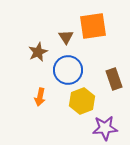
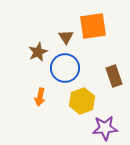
blue circle: moved 3 px left, 2 px up
brown rectangle: moved 3 px up
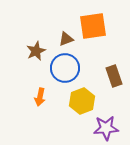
brown triangle: moved 2 px down; rotated 42 degrees clockwise
brown star: moved 2 px left, 1 px up
purple star: moved 1 px right
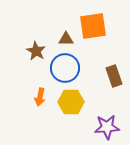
brown triangle: rotated 21 degrees clockwise
brown star: rotated 18 degrees counterclockwise
yellow hexagon: moved 11 px left, 1 px down; rotated 20 degrees clockwise
purple star: moved 1 px right, 1 px up
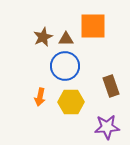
orange square: rotated 8 degrees clockwise
brown star: moved 7 px right, 14 px up; rotated 18 degrees clockwise
blue circle: moved 2 px up
brown rectangle: moved 3 px left, 10 px down
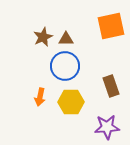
orange square: moved 18 px right; rotated 12 degrees counterclockwise
